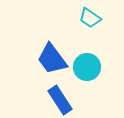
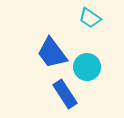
blue trapezoid: moved 6 px up
blue rectangle: moved 5 px right, 6 px up
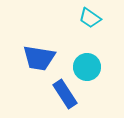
blue trapezoid: moved 13 px left, 5 px down; rotated 44 degrees counterclockwise
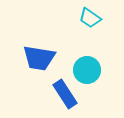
cyan circle: moved 3 px down
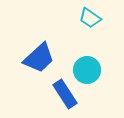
blue trapezoid: rotated 52 degrees counterclockwise
